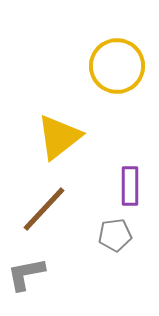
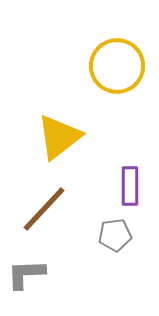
gray L-shape: rotated 9 degrees clockwise
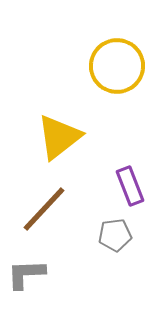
purple rectangle: rotated 21 degrees counterclockwise
